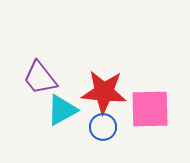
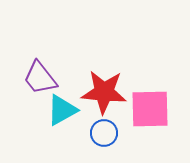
blue circle: moved 1 px right, 6 px down
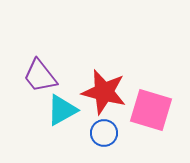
purple trapezoid: moved 2 px up
red star: rotated 9 degrees clockwise
pink square: moved 1 px right, 1 px down; rotated 18 degrees clockwise
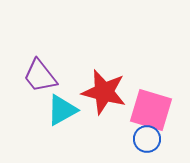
blue circle: moved 43 px right, 6 px down
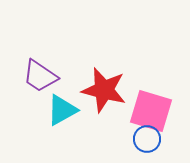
purple trapezoid: rotated 18 degrees counterclockwise
red star: moved 2 px up
pink square: moved 1 px down
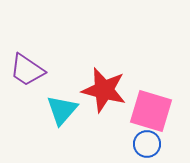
purple trapezoid: moved 13 px left, 6 px up
cyan triangle: rotated 20 degrees counterclockwise
blue circle: moved 5 px down
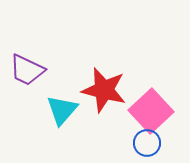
purple trapezoid: rotated 9 degrees counterclockwise
pink square: rotated 30 degrees clockwise
blue circle: moved 1 px up
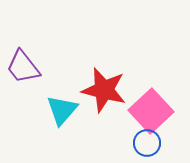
purple trapezoid: moved 4 px left, 3 px up; rotated 27 degrees clockwise
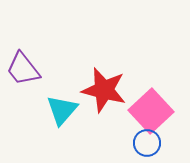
purple trapezoid: moved 2 px down
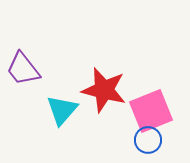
pink square: rotated 21 degrees clockwise
blue circle: moved 1 px right, 3 px up
